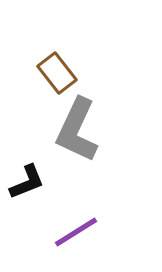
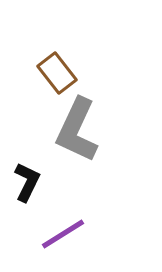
black L-shape: rotated 42 degrees counterclockwise
purple line: moved 13 px left, 2 px down
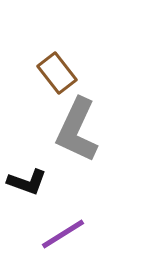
black L-shape: rotated 84 degrees clockwise
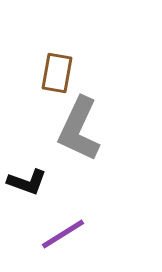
brown rectangle: rotated 48 degrees clockwise
gray L-shape: moved 2 px right, 1 px up
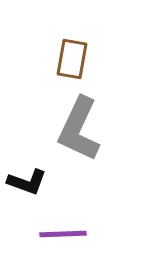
brown rectangle: moved 15 px right, 14 px up
purple line: rotated 30 degrees clockwise
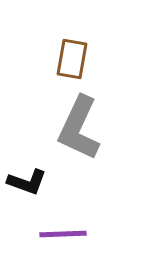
gray L-shape: moved 1 px up
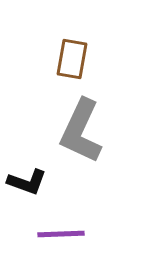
gray L-shape: moved 2 px right, 3 px down
purple line: moved 2 px left
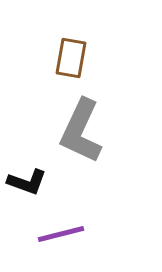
brown rectangle: moved 1 px left, 1 px up
purple line: rotated 12 degrees counterclockwise
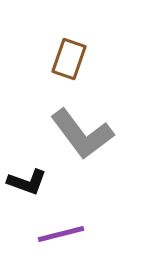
brown rectangle: moved 2 px left, 1 px down; rotated 9 degrees clockwise
gray L-shape: moved 1 px right, 3 px down; rotated 62 degrees counterclockwise
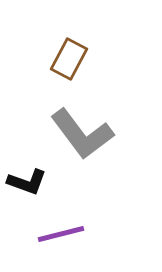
brown rectangle: rotated 9 degrees clockwise
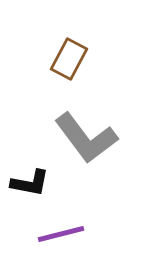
gray L-shape: moved 4 px right, 4 px down
black L-shape: moved 3 px right, 1 px down; rotated 9 degrees counterclockwise
